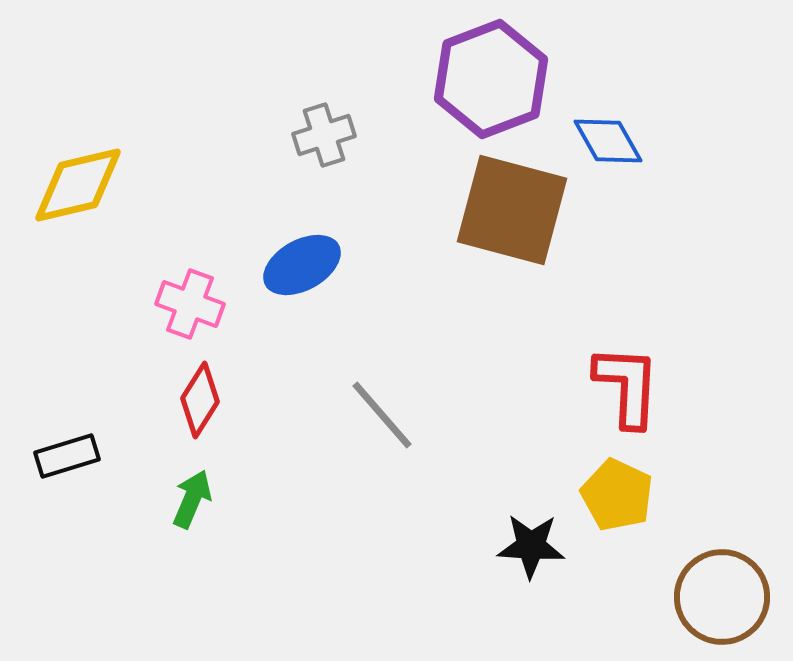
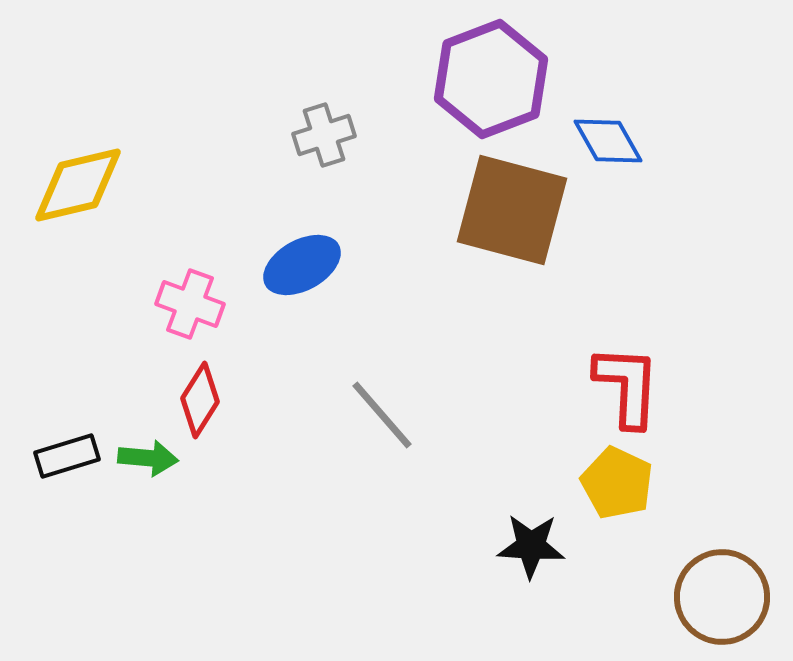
yellow pentagon: moved 12 px up
green arrow: moved 44 px left, 41 px up; rotated 72 degrees clockwise
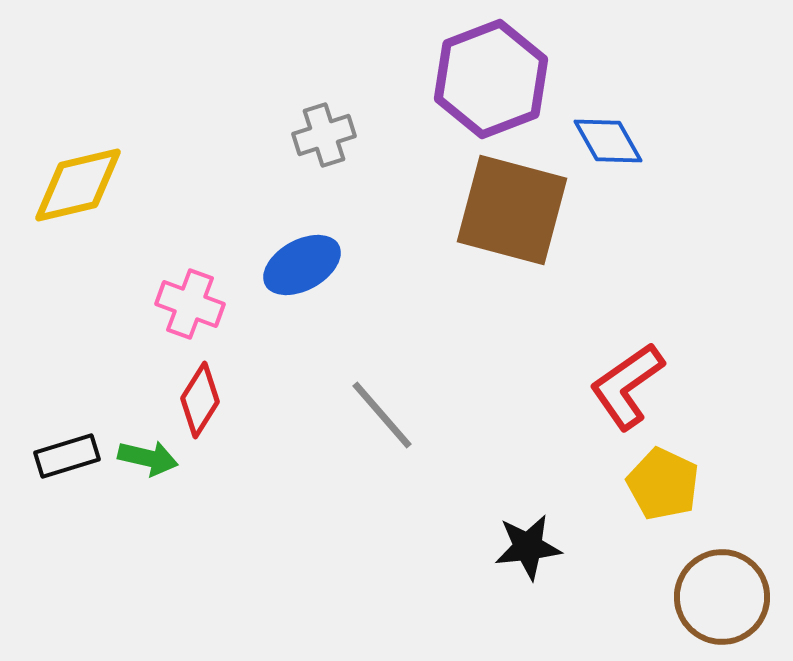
red L-shape: rotated 128 degrees counterclockwise
green arrow: rotated 8 degrees clockwise
yellow pentagon: moved 46 px right, 1 px down
black star: moved 3 px left, 1 px down; rotated 10 degrees counterclockwise
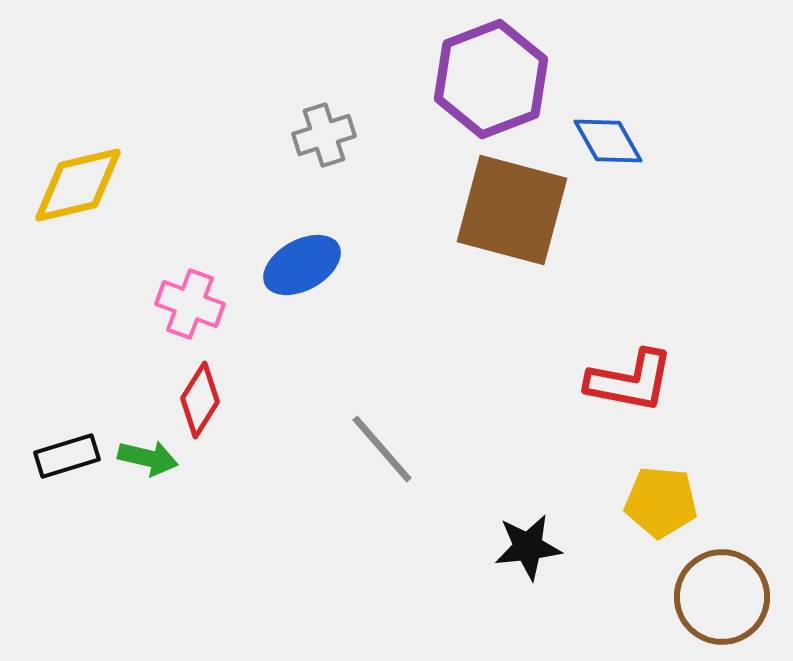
red L-shape: moved 3 px right, 5 px up; rotated 134 degrees counterclockwise
gray line: moved 34 px down
yellow pentagon: moved 2 px left, 18 px down; rotated 20 degrees counterclockwise
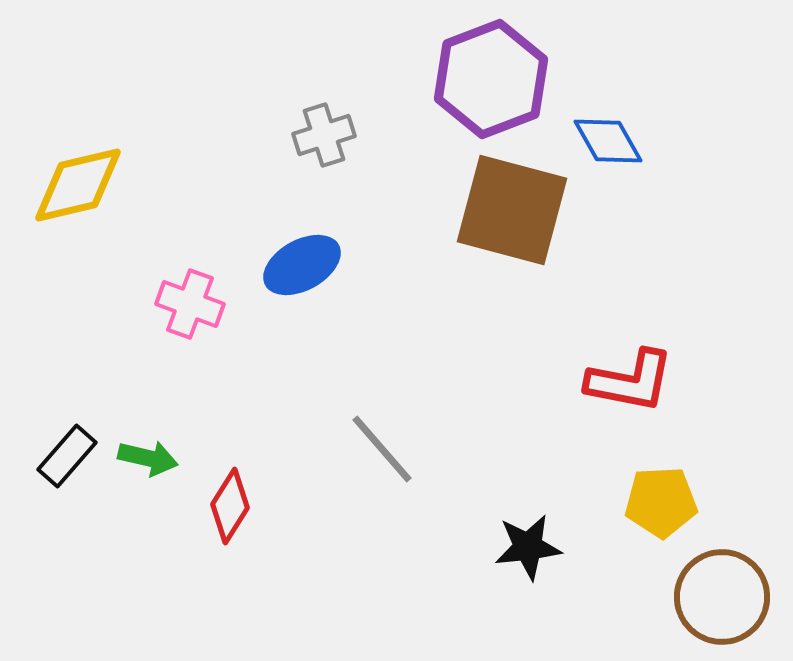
red diamond: moved 30 px right, 106 px down
black rectangle: rotated 32 degrees counterclockwise
yellow pentagon: rotated 8 degrees counterclockwise
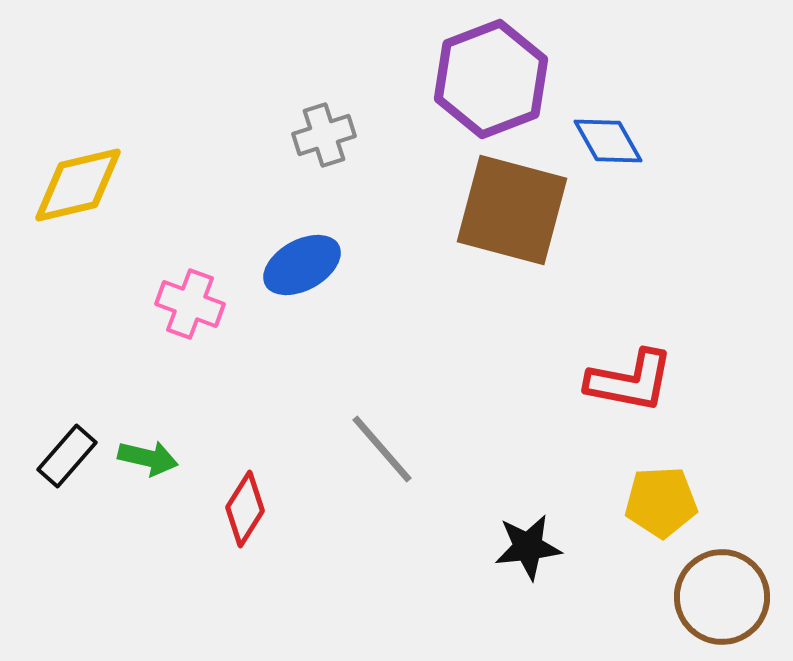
red diamond: moved 15 px right, 3 px down
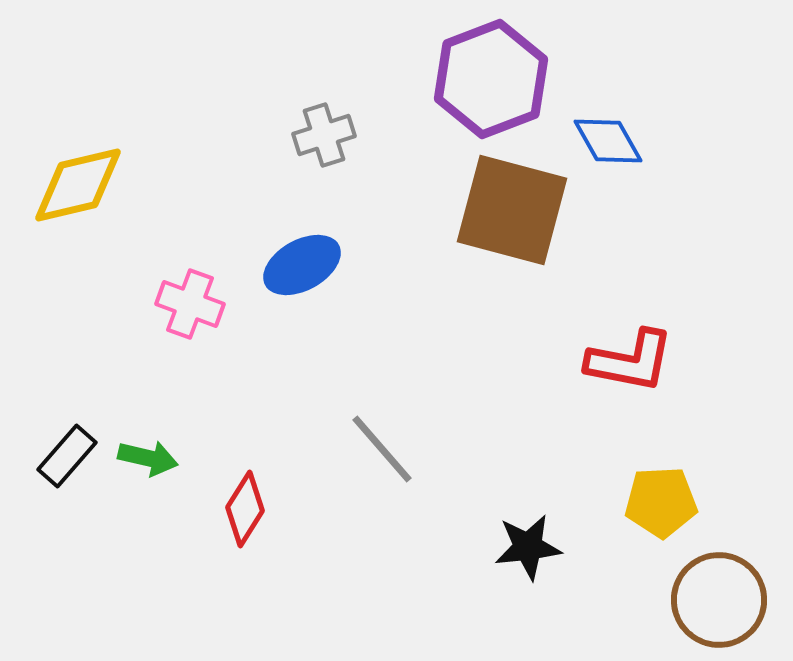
red L-shape: moved 20 px up
brown circle: moved 3 px left, 3 px down
